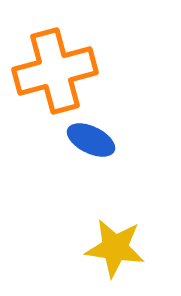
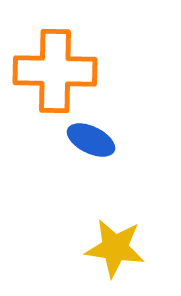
orange cross: rotated 16 degrees clockwise
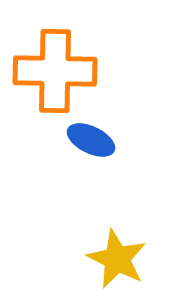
yellow star: moved 2 px right, 11 px down; rotated 18 degrees clockwise
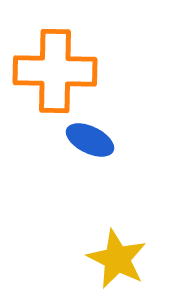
blue ellipse: moved 1 px left
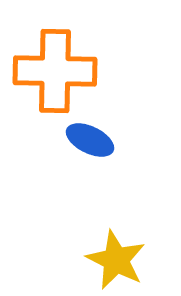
yellow star: moved 1 px left, 1 px down
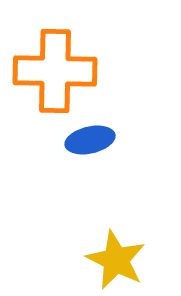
blue ellipse: rotated 39 degrees counterclockwise
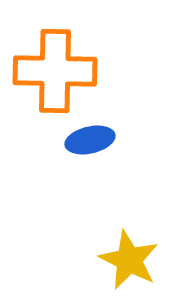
yellow star: moved 13 px right
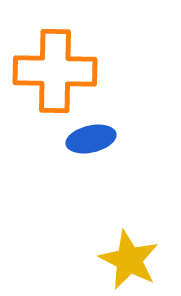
blue ellipse: moved 1 px right, 1 px up
